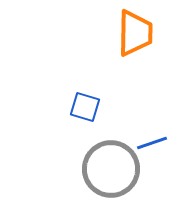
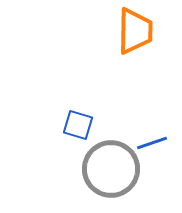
orange trapezoid: moved 2 px up
blue square: moved 7 px left, 18 px down
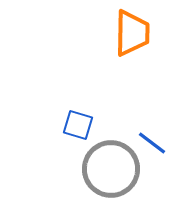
orange trapezoid: moved 3 px left, 2 px down
blue line: rotated 56 degrees clockwise
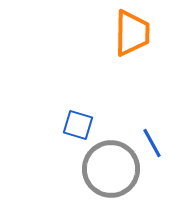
blue line: rotated 24 degrees clockwise
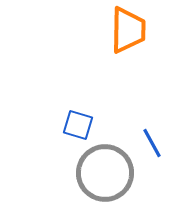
orange trapezoid: moved 4 px left, 3 px up
gray circle: moved 6 px left, 4 px down
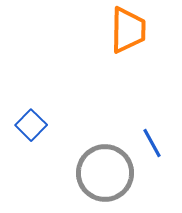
blue square: moved 47 px left; rotated 28 degrees clockwise
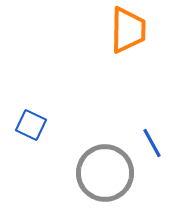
blue square: rotated 20 degrees counterclockwise
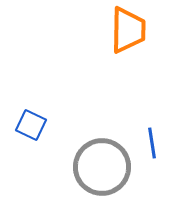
blue line: rotated 20 degrees clockwise
gray circle: moved 3 px left, 6 px up
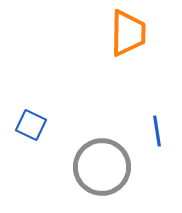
orange trapezoid: moved 3 px down
blue line: moved 5 px right, 12 px up
